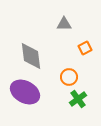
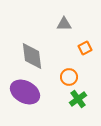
gray diamond: moved 1 px right
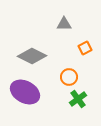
gray diamond: rotated 56 degrees counterclockwise
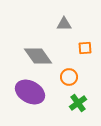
orange square: rotated 24 degrees clockwise
gray diamond: moved 6 px right; rotated 28 degrees clockwise
purple ellipse: moved 5 px right
green cross: moved 4 px down
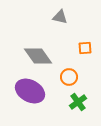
gray triangle: moved 4 px left, 7 px up; rotated 14 degrees clockwise
purple ellipse: moved 1 px up
green cross: moved 1 px up
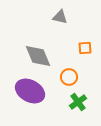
gray diamond: rotated 12 degrees clockwise
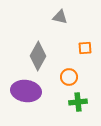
gray diamond: rotated 52 degrees clockwise
purple ellipse: moved 4 px left; rotated 20 degrees counterclockwise
green cross: rotated 30 degrees clockwise
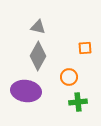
gray triangle: moved 22 px left, 10 px down
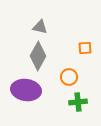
gray triangle: moved 2 px right
purple ellipse: moved 1 px up
